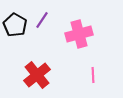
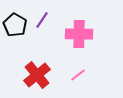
pink cross: rotated 16 degrees clockwise
pink line: moved 15 px left; rotated 56 degrees clockwise
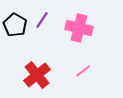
pink cross: moved 6 px up; rotated 12 degrees clockwise
pink line: moved 5 px right, 4 px up
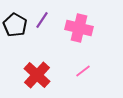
red cross: rotated 8 degrees counterclockwise
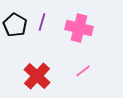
purple line: moved 2 px down; rotated 18 degrees counterclockwise
red cross: moved 1 px down
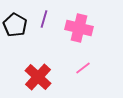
purple line: moved 2 px right, 3 px up
pink line: moved 3 px up
red cross: moved 1 px right, 1 px down
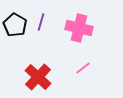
purple line: moved 3 px left, 3 px down
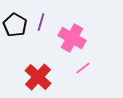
pink cross: moved 7 px left, 10 px down; rotated 16 degrees clockwise
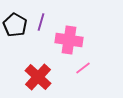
pink cross: moved 3 px left, 2 px down; rotated 20 degrees counterclockwise
